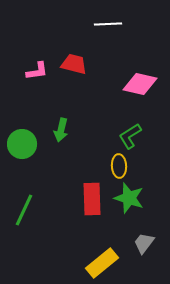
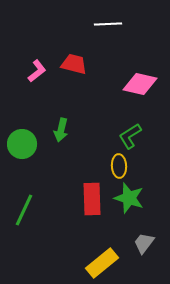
pink L-shape: rotated 30 degrees counterclockwise
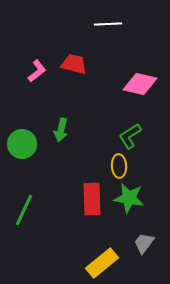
green star: rotated 8 degrees counterclockwise
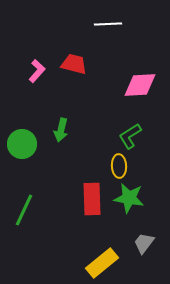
pink L-shape: rotated 10 degrees counterclockwise
pink diamond: moved 1 px down; rotated 16 degrees counterclockwise
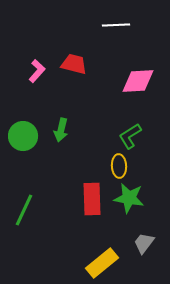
white line: moved 8 px right, 1 px down
pink diamond: moved 2 px left, 4 px up
green circle: moved 1 px right, 8 px up
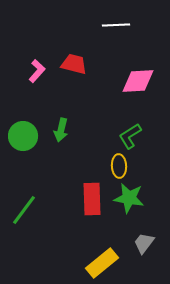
green line: rotated 12 degrees clockwise
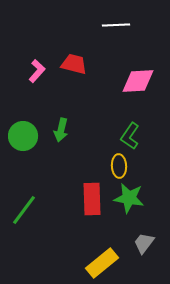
green L-shape: rotated 24 degrees counterclockwise
